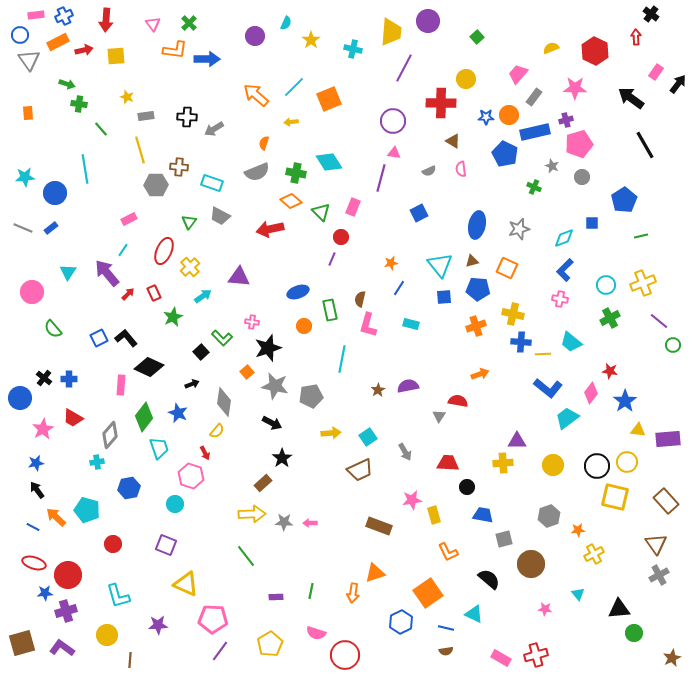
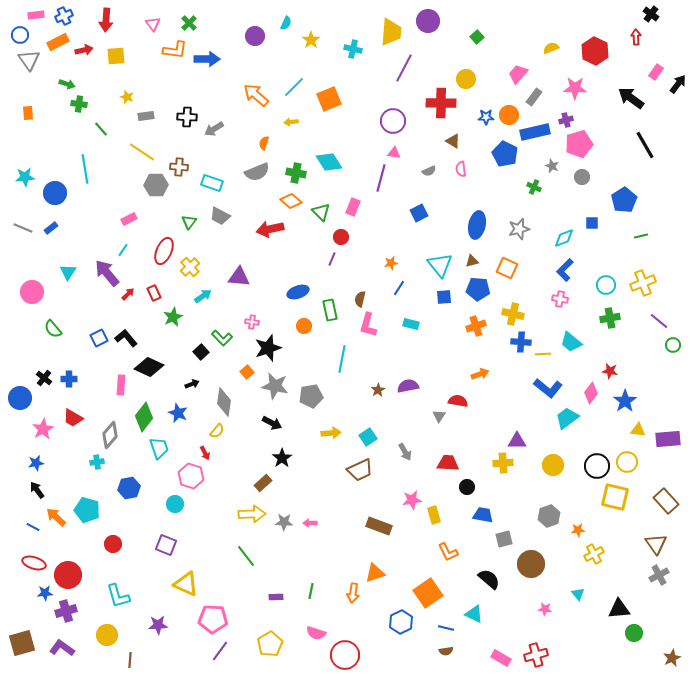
yellow line at (140, 150): moved 2 px right, 2 px down; rotated 40 degrees counterclockwise
green cross at (610, 318): rotated 18 degrees clockwise
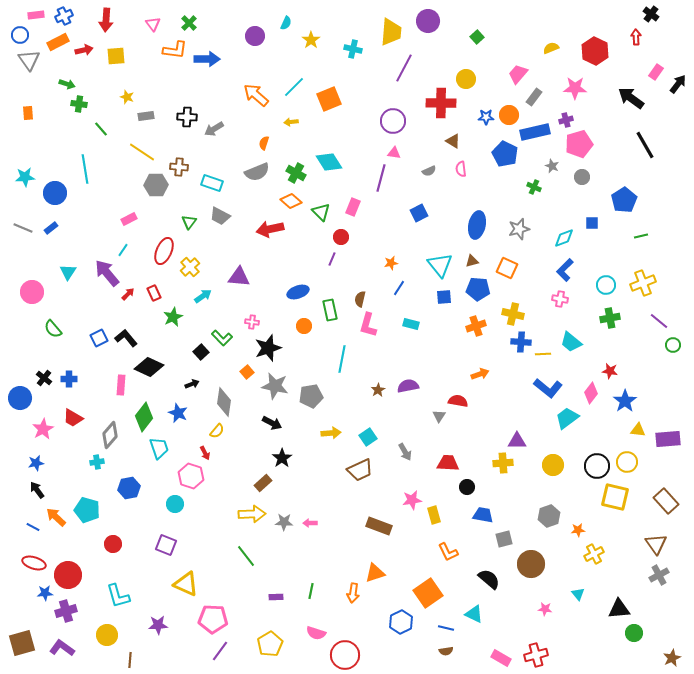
green cross at (296, 173): rotated 18 degrees clockwise
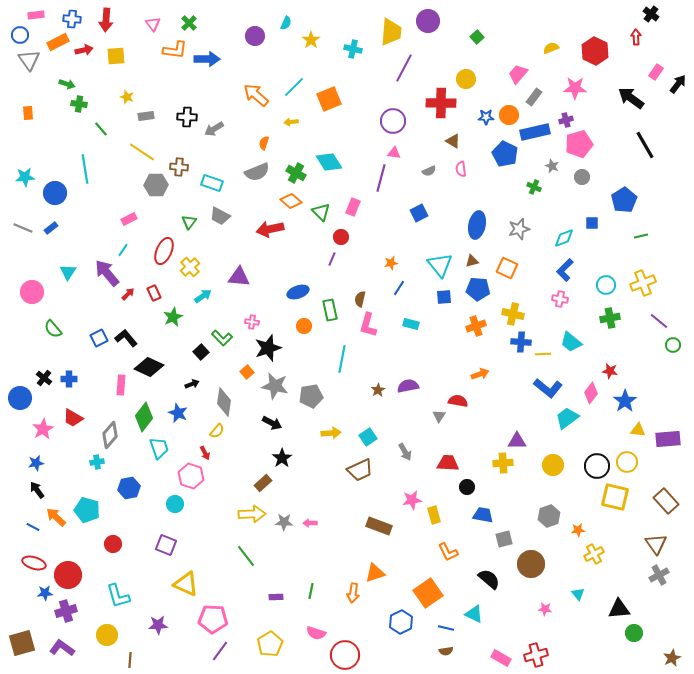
blue cross at (64, 16): moved 8 px right, 3 px down; rotated 30 degrees clockwise
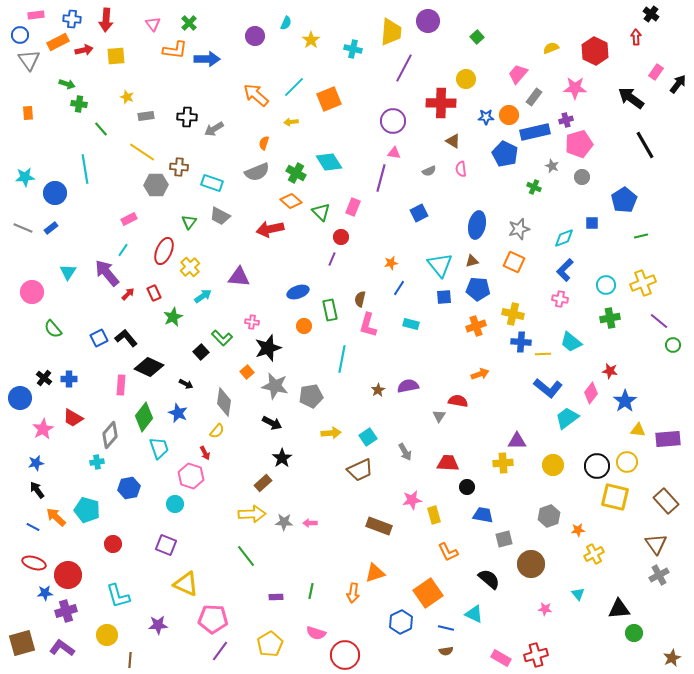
orange square at (507, 268): moved 7 px right, 6 px up
black arrow at (192, 384): moved 6 px left; rotated 48 degrees clockwise
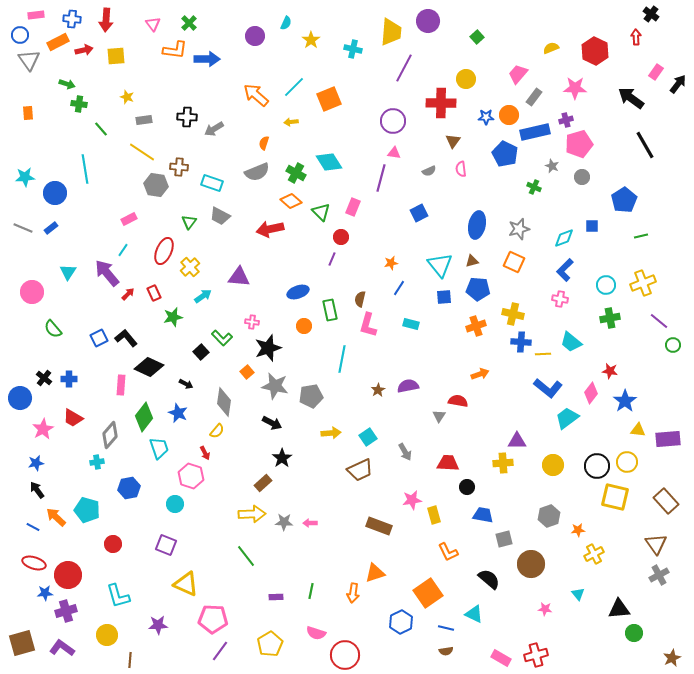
gray rectangle at (146, 116): moved 2 px left, 4 px down
brown triangle at (453, 141): rotated 35 degrees clockwise
gray hexagon at (156, 185): rotated 10 degrees clockwise
blue square at (592, 223): moved 3 px down
green star at (173, 317): rotated 12 degrees clockwise
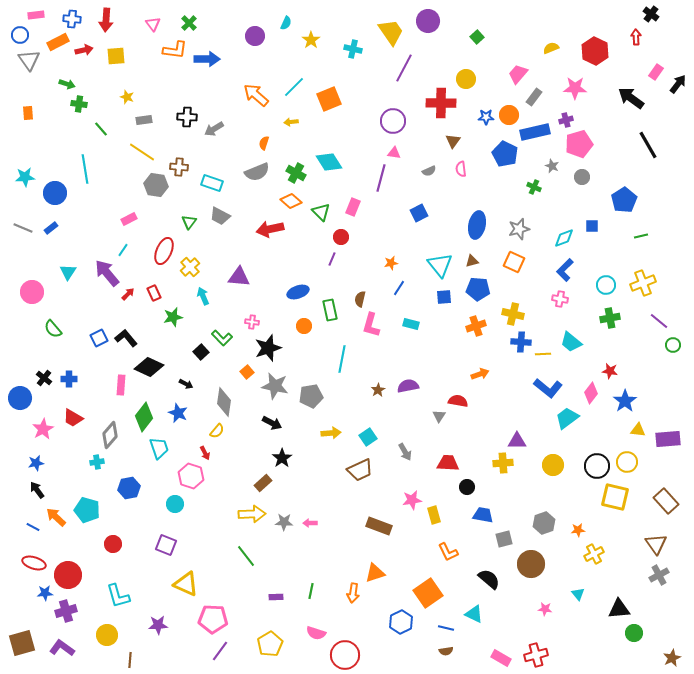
yellow trapezoid at (391, 32): rotated 40 degrees counterclockwise
black line at (645, 145): moved 3 px right
cyan arrow at (203, 296): rotated 78 degrees counterclockwise
pink L-shape at (368, 325): moved 3 px right
gray hexagon at (549, 516): moved 5 px left, 7 px down
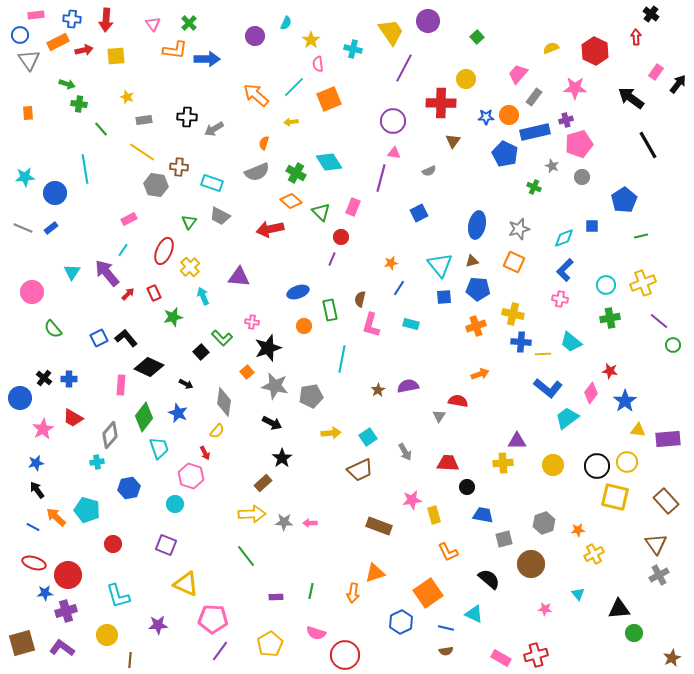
pink semicircle at (461, 169): moved 143 px left, 105 px up
cyan triangle at (68, 272): moved 4 px right
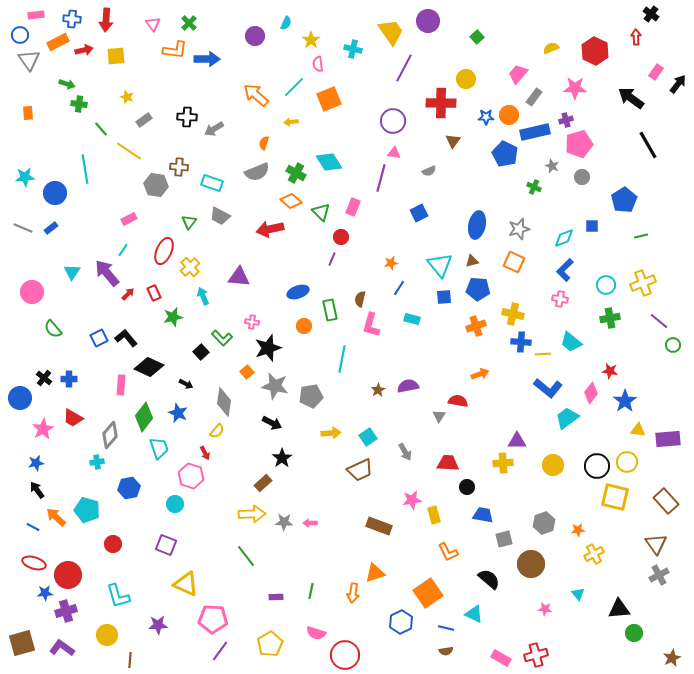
gray rectangle at (144, 120): rotated 28 degrees counterclockwise
yellow line at (142, 152): moved 13 px left, 1 px up
cyan rectangle at (411, 324): moved 1 px right, 5 px up
